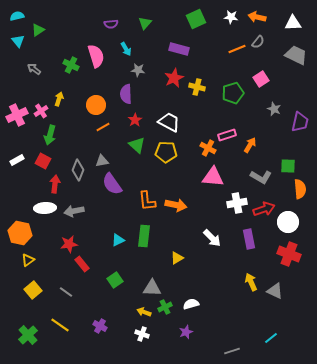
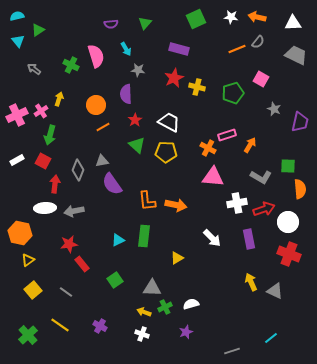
pink square at (261, 79): rotated 28 degrees counterclockwise
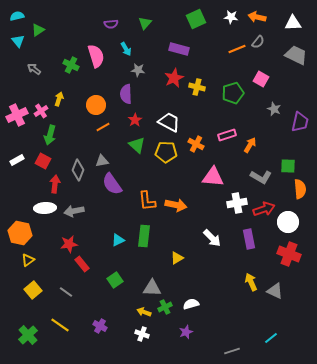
orange cross at (208, 148): moved 12 px left, 4 px up
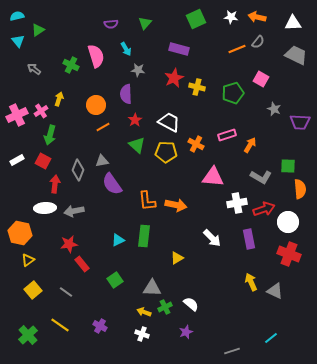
purple trapezoid at (300, 122): rotated 80 degrees clockwise
white semicircle at (191, 304): rotated 56 degrees clockwise
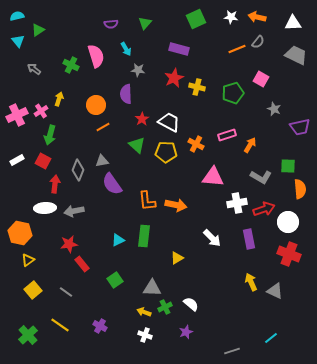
red star at (135, 120): moved 7 px right, 1 px up
purple trapezoid at (300, 122): moved 5 px down; rotated 15 degrees counterclockwise
white cross at (142, 334): moved 3 px right, 1 px down
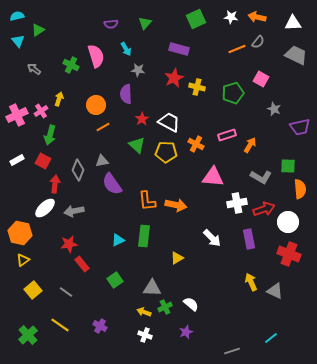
white ellipse at (45, 208): rotated 40 degrees counterclockwise
yellow triangle at (28, 260): moved 5 px left
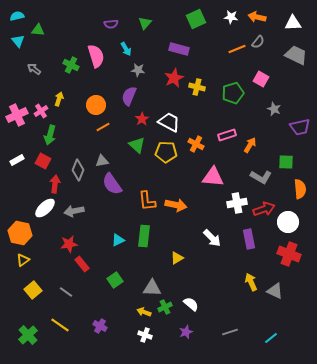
green triangle at (38, 30): rotated 40 degrees clockwise
purple semicircle at (126, 94): moved 3 px right, 2 px down; rotated 24 degrees clockwise
green square at (288, 166): moved 2 px left, 4 px up
gray line at (232, 351): moved 2 px left, 19 px up
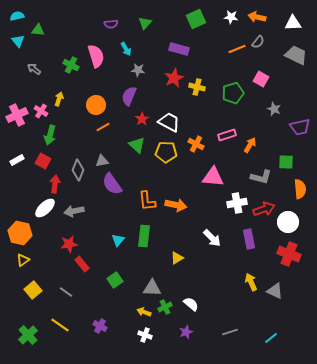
pink cross at (41, 111): rotated 24 degrees counterclockwise
gray L-shape at (261, 177): rotated 15 degrees counterclockwise
cyan triangle at (118, 240): rotated 24 degrees counterclockwise
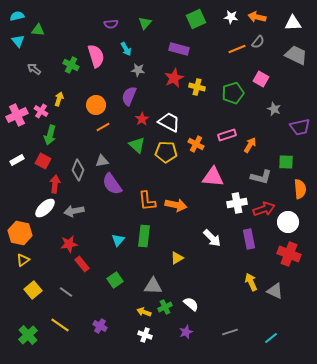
gray triangle at (152, 288): moved 1 px right, 2 px up
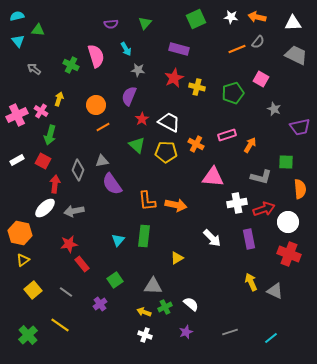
purple cross at (100, 326): moved 22 px up; rotated 24 degrees clockwise
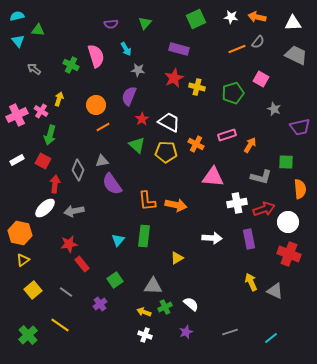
white arrow at (212, 238): rotated 42 degrees counterclockwise
